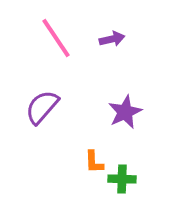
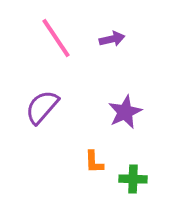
green cross: moved 11 px right
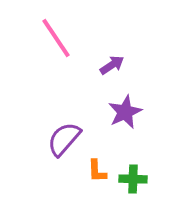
purple arrow: moved 26 px down; rotated 20 degrees counterclockwise
purple semicircle: moved 22 px right, 32 px down
orange L-shape: moved 3 px right, 9 px down
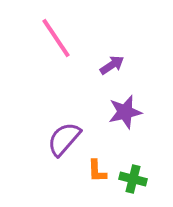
purple star: rotated 12 degrees clockwise
green cross: rotated 12 degrees clockwise
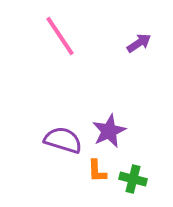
pink line: moved 4 px right, 2 px up
purple arrow: moved 27 px right, 22 px up
purple star: moved 16 px left, 19 px down; rotated 12 degrees counterclockwise
purple semicircle: moved 1 px left, 1 px down; rotated 66 degrees clockwise
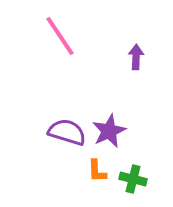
purple arrow: moved 3 px left, 14 px down; rotated 55 degrees counterclockwise
purple semicircle: moved 4 px right, 8 px up
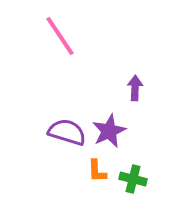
purple arrow: moved 1 px left, 31 px down
